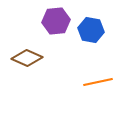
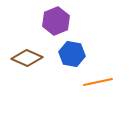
purple hexagon: rotated 16 degrees counterclockwise
blue hexagon: moved 19 px left, 24 px down
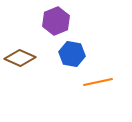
brown diamond: moved 7 px left
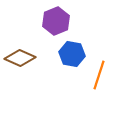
orange line: moved 1 px right, 7 px up; rotated 60 degrees counterclockwise
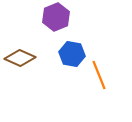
purple hexagon: moved 4 px up
orange line: rotated 40 degrees counterclockwise
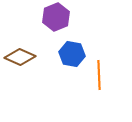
brown diamond: moved 1 px up
orange line: rotated 20 degrees clockwise
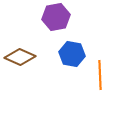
purple hexagon: rotated 12 degrees clockwise
orange line: moved 1 px right
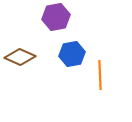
blue hexagon: rotated 20 degrees counterclockwise
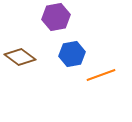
brown diamond: rotated 12 degrees clockwise
orange line: moved 1 px right; rotated 72 degrees clockwise
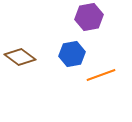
purple hexagon: moved 33 px right
